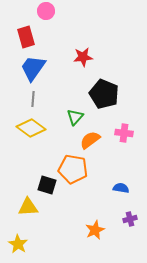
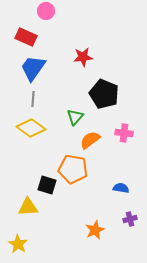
red rectangle: rotated 50 degrees counterclockwise
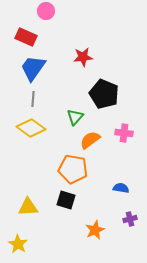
black square: moved 19 px right, 15 px down
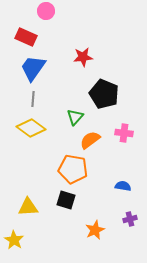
blue semicircle: moved 2 px right, 2 px up
yellow star: moved 4 px left, 4 px up
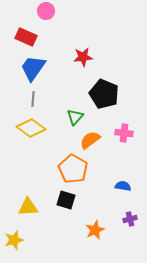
orange pentagon: rotated 20 degrees clockwise
yellow star: rotated 24 degrees clockwise
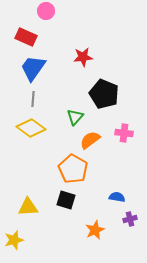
blue semicircle: moved 6 px left, 11 px down
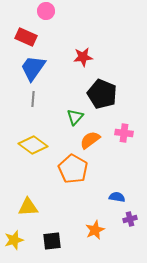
black pentagon: moved 2 px left
yellow diamond: moved 2 px right, 17 px down
black square: moved 14 px left, 41 px down; rotated 24 degrees counterclockwise
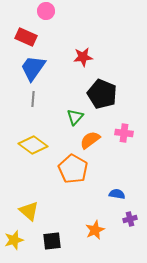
blue semicircle: moved 3 px up
yellow triangle: moved 1 px right, 4 px down; rotated 45 degrees clockwise
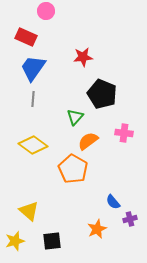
orange semicircle: moved 2 px left, 1 px down
blue semicircle: moved 4 px left, 8 px down; rotated 140 degrees counterclockwise
orange star: moved 2 px right, 1 px up
yellow star: moved 1 px right, 1 px down
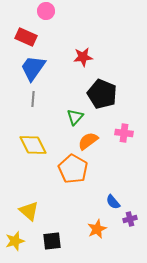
yellow diamond: rotated 28 degrees clockwise
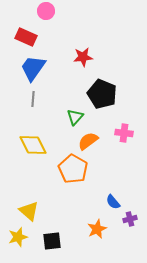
yellow star: moved 3 px right, 4 px up
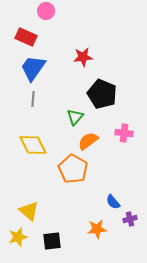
orange star: rotated 18 degrees clockwise
